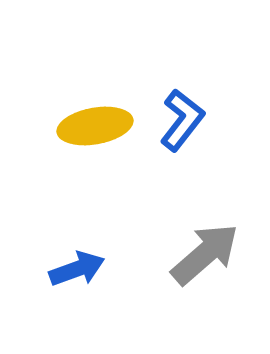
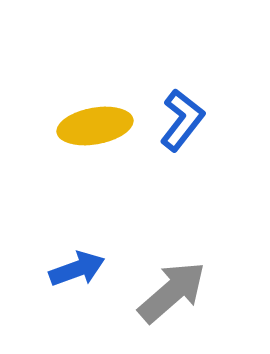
gray arrow: moved 33 px left, 38 px down
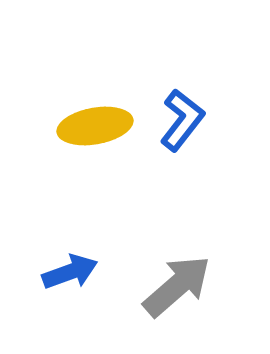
blue arrow: moved 7 px left, 3 px down
gray arrow: moved 5 px right, 6 px up
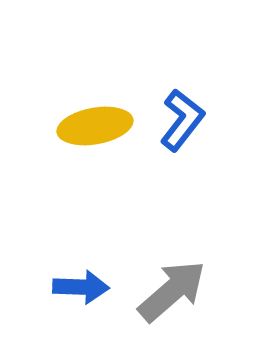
blue arrow: moved 11 px right, 15 px down; rotated 22 degrees clockwise
gray arrow: moved 5 px left, 5 px down
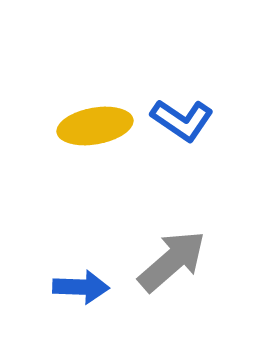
blue L-shape: rotated 86 degrees clockwise
gray arrow: moved 30 px up
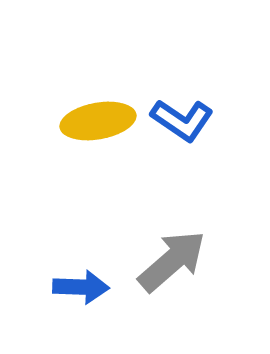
yellow ellipse: moved 3 px right, 5 px up
